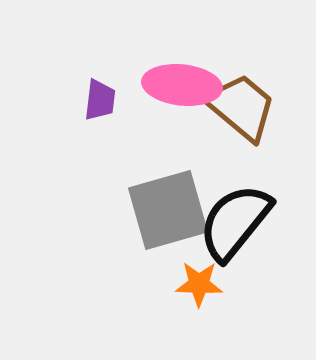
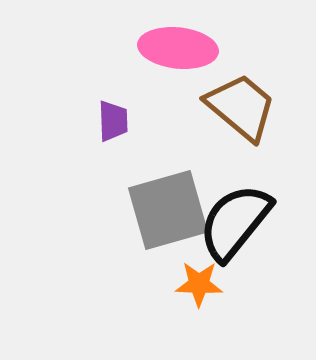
pink ellipse: moved 4 px left, 37 px up
purple trapezoid: moved 13 px right, 21 px down; rotated 9 degrees counterclockwise
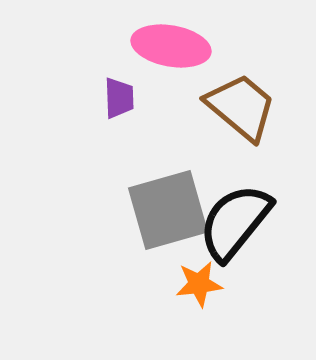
pink ellipse: moved 7 px left, 2 px up; rotated 4 degrees clockwise
purple trapezoid: moved 6 px right, 23 px up
orange star: rotated 9 degrees counterclockwise
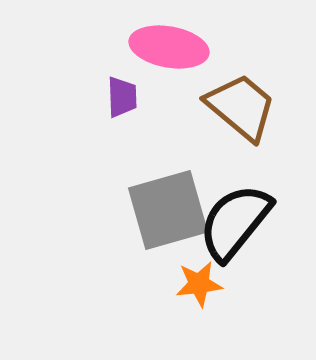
pink ellipse: moved 2 px left, 1 px down
purple trapezoid: moved 3 px right, 1 px up
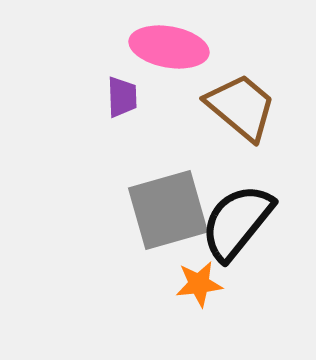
black semicircle: moved 2 px right
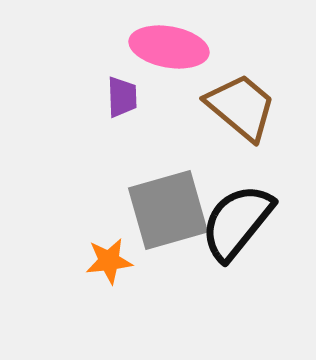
orange star: moved 90 px left, 23 px up
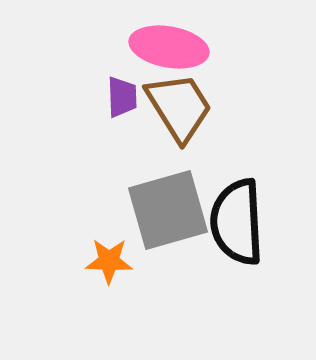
brown trapezoid: moved 62 px left; rotated 18 degrees clockwise
black semicircle: rotated 42 degrees counterclockwise
orange star: rotated 9 degrees clockwise
